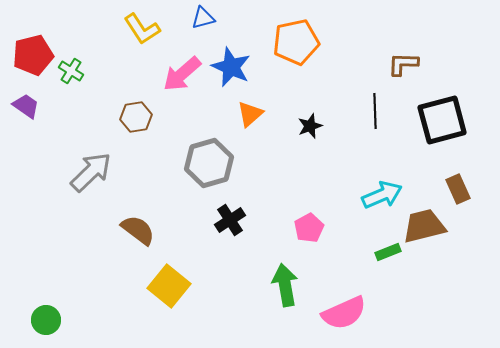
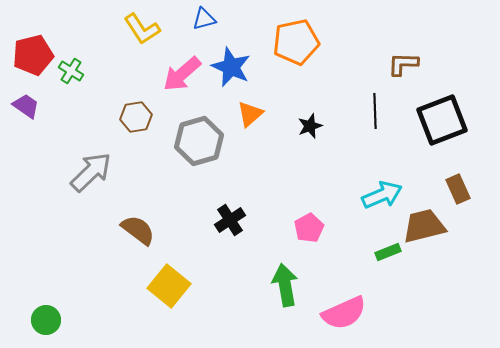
blue triangle: moved 1 px right, 1 px down
black square: rotated 6 degrees counterclockwise
gray hexagon: moved 10 px left, 22 px up
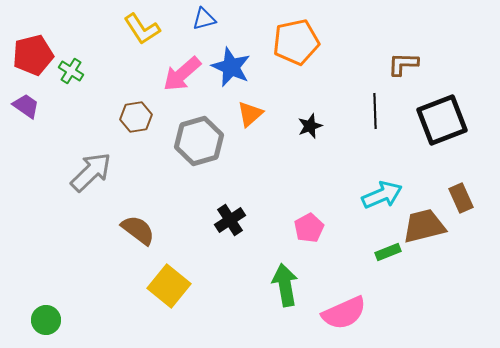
brown rectangle: moved 3 px right, 9 px down
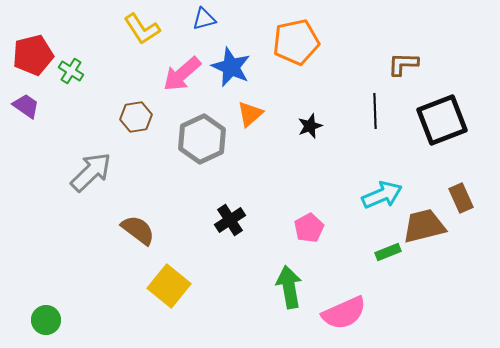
gray hexagon: moved 3 px right, 2 px up; rotated 9 degrees counterclockwise
green arrow: moved 4 px right, 2 px down
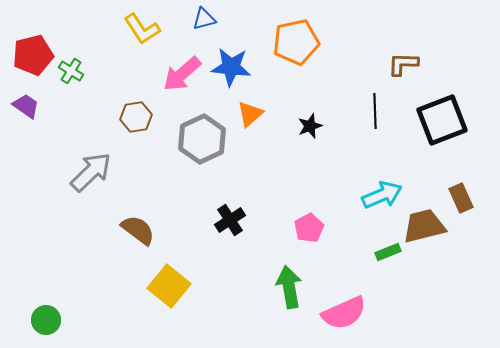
blue star: rotated 18 degrees counterclockwise
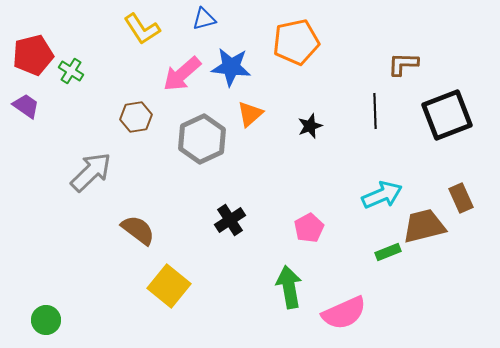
black square: moved 5 px right, 5 px up
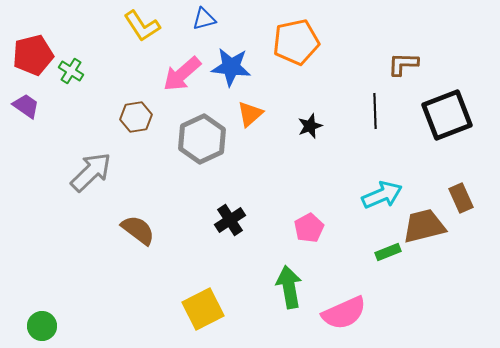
yellow L-shape: moved 3 px up
yellow square: moved 34 px right, 23 px down; rotated 24 degrees clockwise
green circle: moved 4 px left, 6 px down
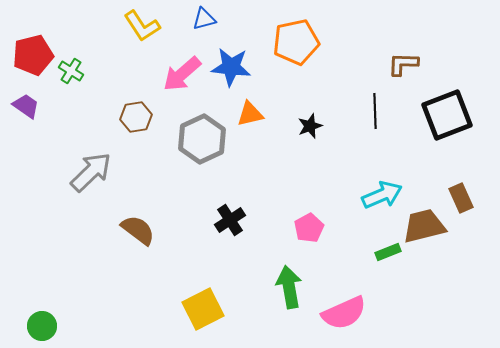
orange triangle: rotated 28 degrees clockwise
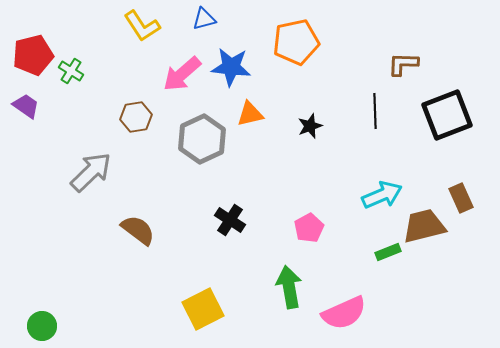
black cross: rotated 24 degrees counterclockwise
